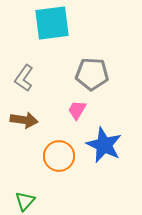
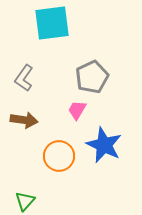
gray pentagon: moved 3 px down; rotated 28 degrees counterclockwise
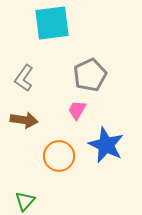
gray pentagon: moved 2 px left, 2 px up
blue star: moved 2 px right
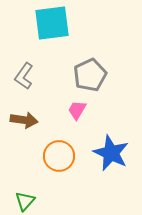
gray L-shape: moved 2 px up
blue star: moved 5 px right, 8 px down
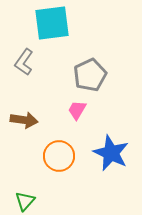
gray L-shape: moved 14 px up
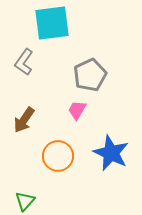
brown arrow: rotated 116 degrees clockwise
orange circle: moved 1 px left
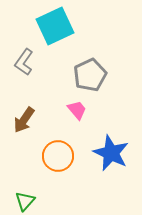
cyan square: moved 3 px right, 3 px down; rotated 18 degrees counterclockwise
pink trapezoid: rotated 110 degrees clockwise
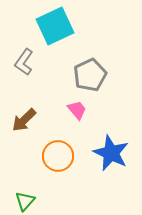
brown arrow: rotated 12 degrees clockwise
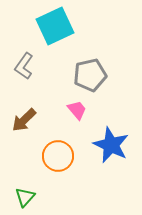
gray L-shape: moved 4 px down
gray pentagon: rotated 12 degrees clockwise
blue star: moved 8 px up
green triangle: moved 4 px up
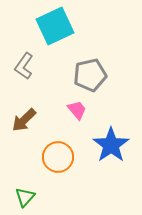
blue star: rotated 12 degrees clockwise
orange circle: moved 1 px down
